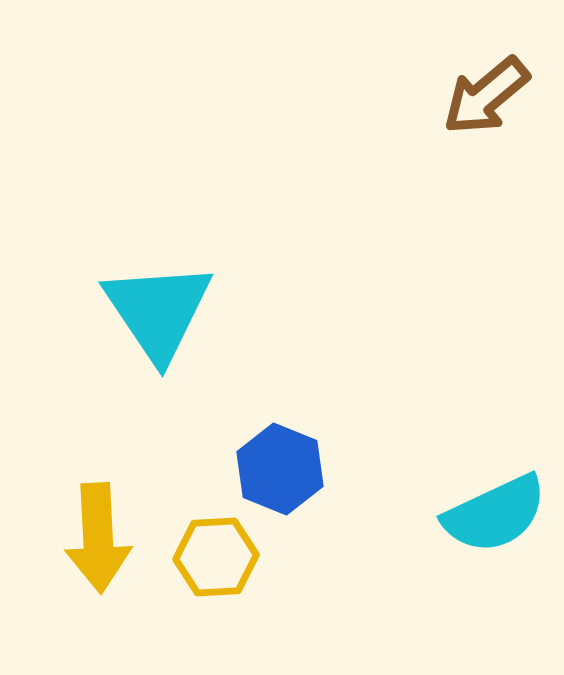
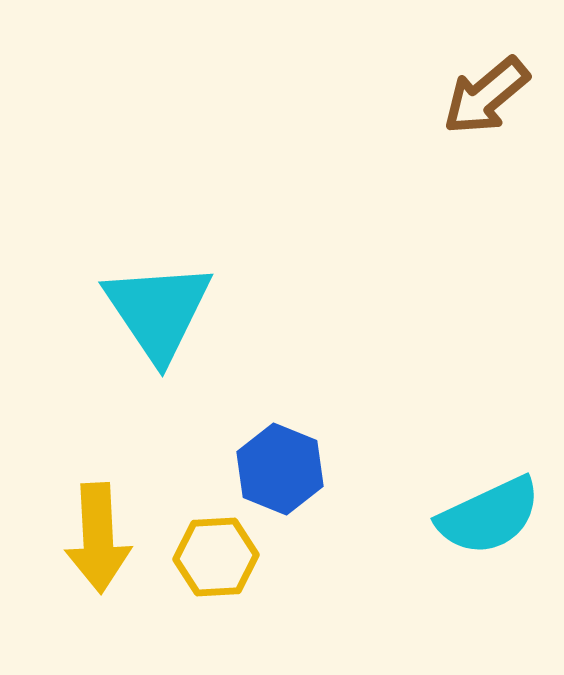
cyan semicircle: moved 6 px left, 2 px down
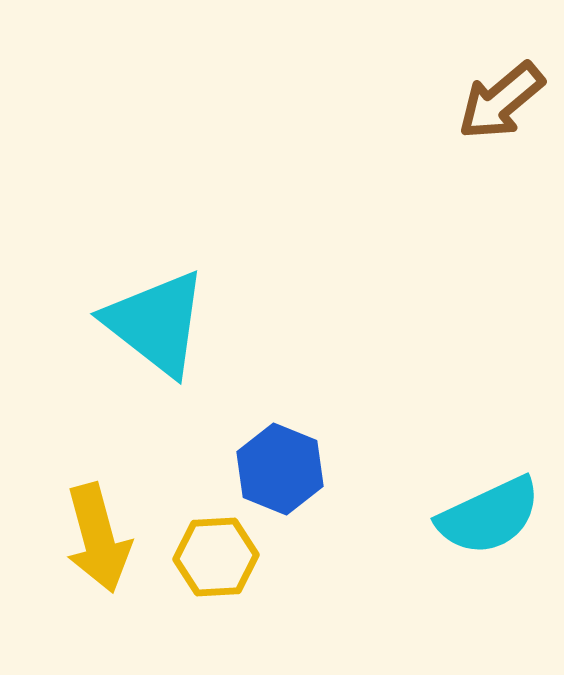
brown arrow: moved 15 px right, 5 px down
cyan triangle: moved 2 px left, 12 px down; rotated 18 degrees counterclockwise
yellow arrow: rotated 12 degrees counterclockwise
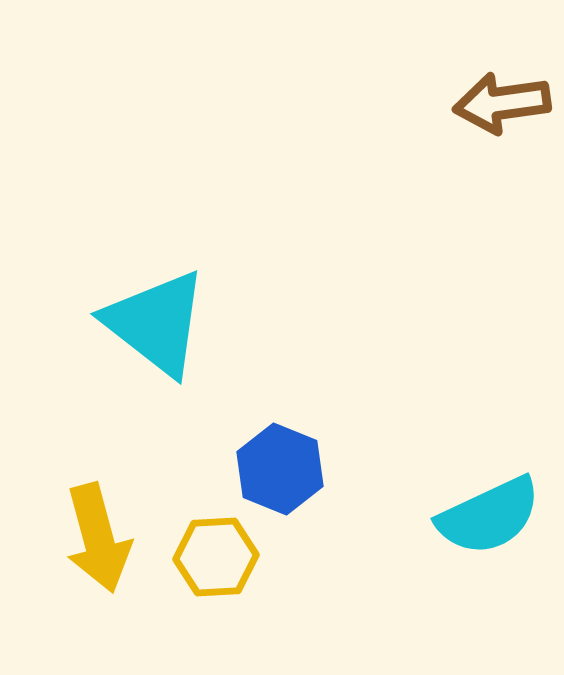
brown arrow: moved 1 px right, 2 px down; rotated 32 degrees clockwise
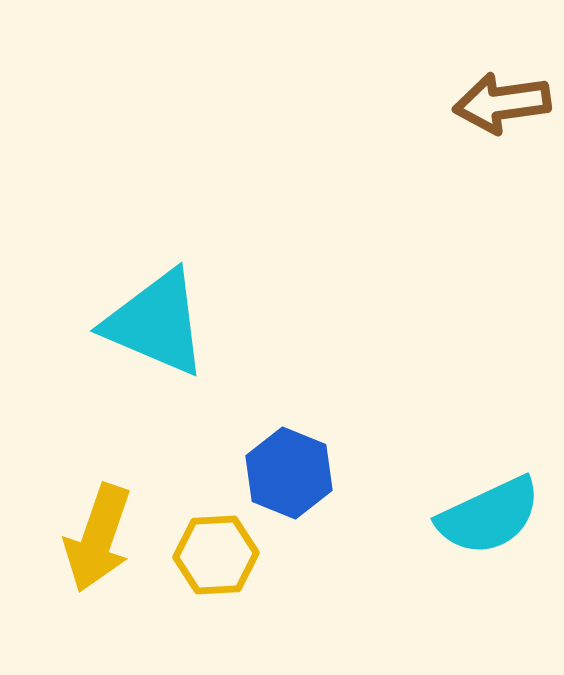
cyan triangle: rotated 15 degrees counterclockwise
blue hexagon: moved 9 px right, 4 px down
yellow arrow: rotated 34 degrees clockwise
yellow hexagon: moved 2 px up
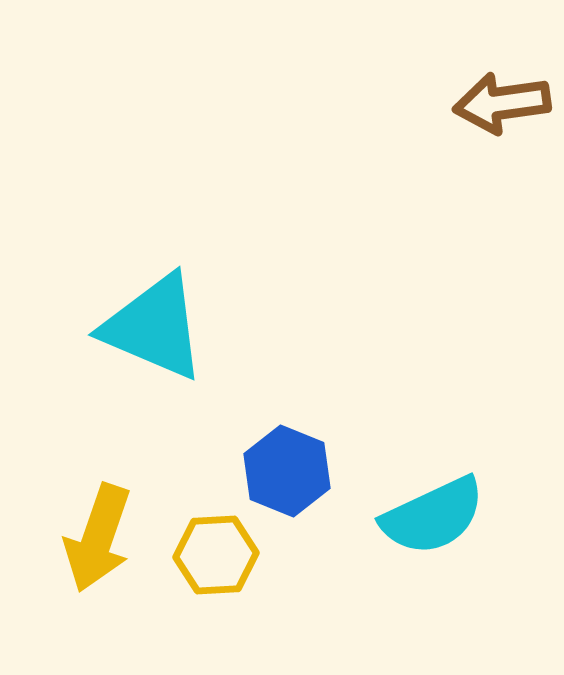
cyan triangle: moved 2 px left, 4 px down
blue hexagon: moved 2 px left, 2 px up
cyan semicircle: moved 56 px left
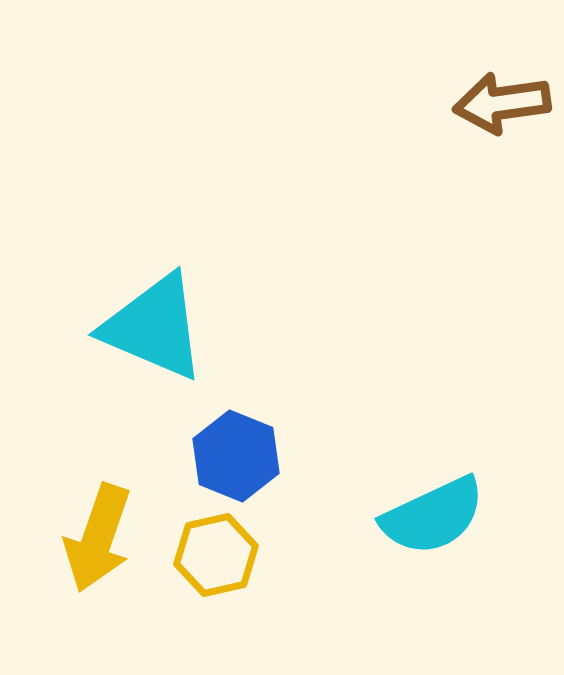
blue hexagon: moved 51 px left, 15 px up
yellow hexagon: rotated 10 degrees counterclockwise
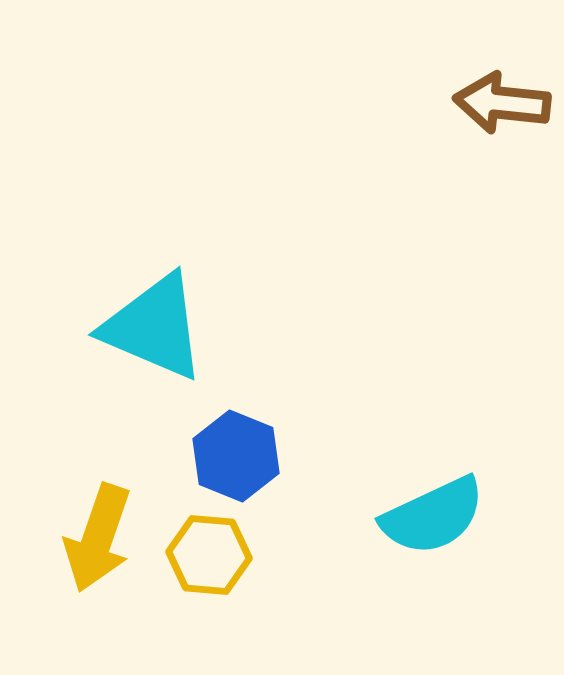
brown arrow: rotated 14 degrees clockwise
yellow hexagon: moved 7 px left; rotated 18 degrees clockwise
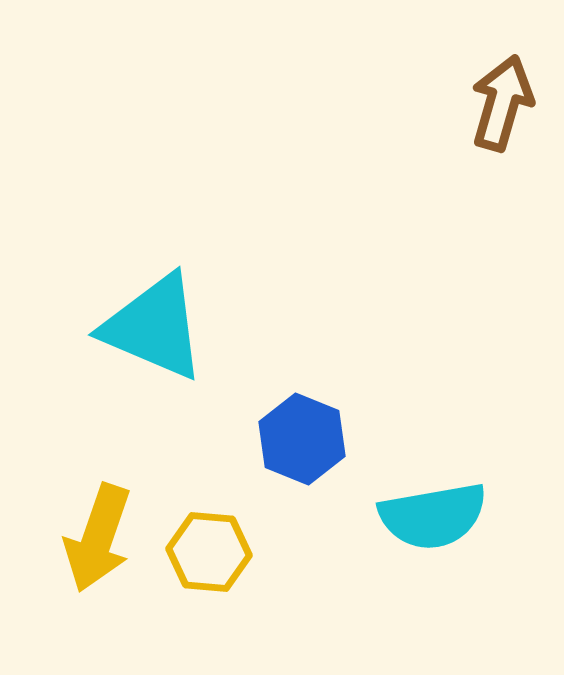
brown arrow: rotated 100 degrees clockwise
blue hexagon: moved 66 px right, 17 px up
cyan semicircle: rotated 15 degrees clockwise
yellow hexagon: moved 3 px up
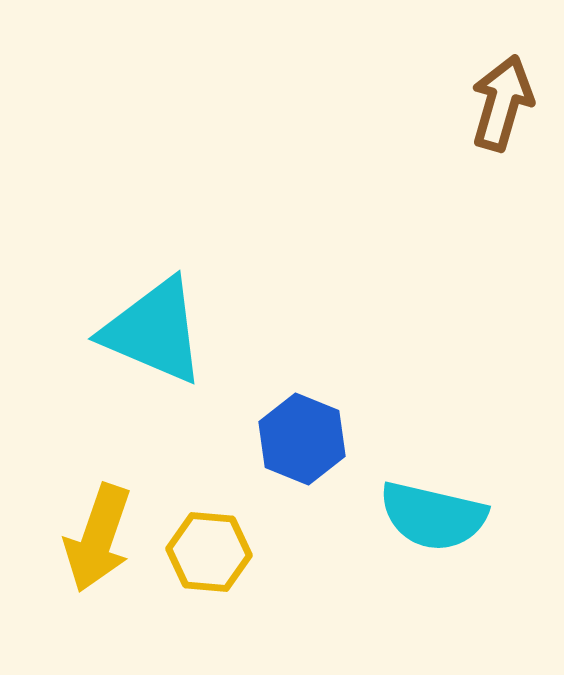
cyan triangle: moved 4 px down
cyan semicircle: rotated 23 degrees clockwise
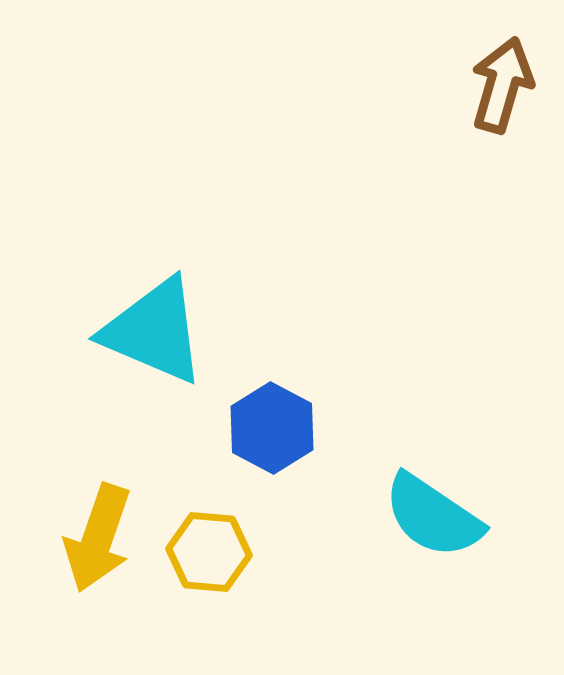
brown arrow: moved 18 px up
blue hexagon: moved 30 px left, 11 px up; rotated 6 degrees clockwise
cyan semicircle: rotated 21 degrees clockwise
